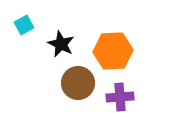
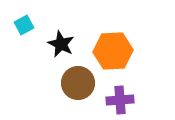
purple cross: moved 3 px down
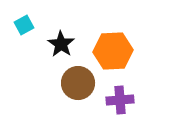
black star: rotated 8 degrees clockwise
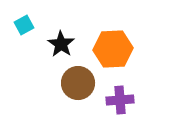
orange hexagon: moved 2 px up
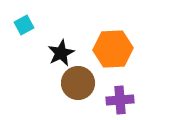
black star: moved 9 px down; rotated 12 degrees clockwise
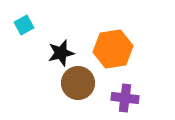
orange hexagon: rotated 6 degrees counterclockwise
black star: rotated 12 degrees clockwise
purple cross: moved 5 px right, 2 px up; rotated 12 degrees clockwise
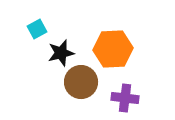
cyan square: moved 13 px right, 4 px down
orange hexagon: rotated 6 degrees clockwise
brown circle: moved 3 px right, 1 px up
